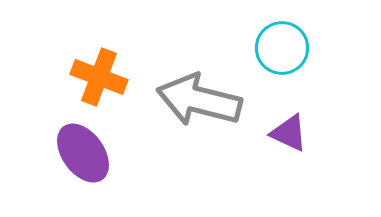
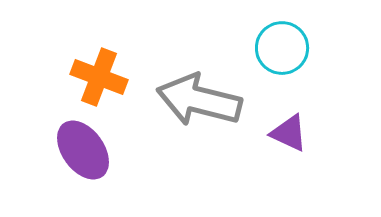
purple ellipse: moved 3 px up
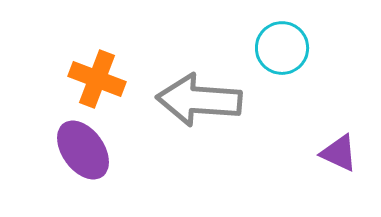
orange cross: moved 2 px left, 2 px down
gray arrow: rotated 10 degrees counterclockwise
purple triangle: moved 50 px right, 20 px down
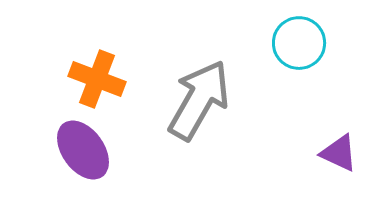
cyan circle: moved 17 px right, 5 px up
gray arrow: rotated 116 degrees clockwise
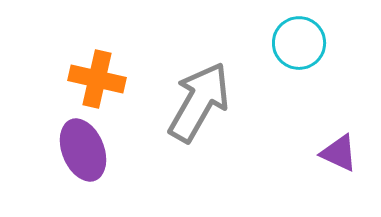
orange cross: rotated 8 degrees counterclockwise
gray arrow: moved 2 px down
purple ellipse: rotated 14 degrees clockwise
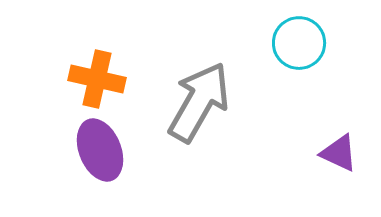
purple ellipse: moved 17 px right
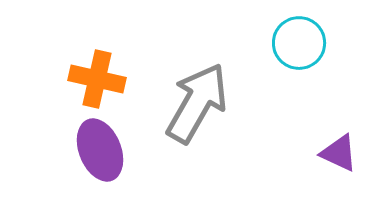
gray arrow: moved 2 px left, 1 px down
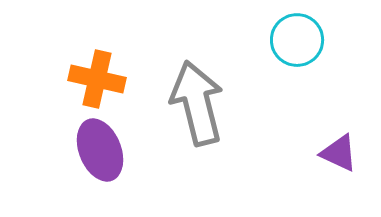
cyan circle: moved 2 px left, 3 px up
gray arrow: rotated 44 degrees counterclockwise
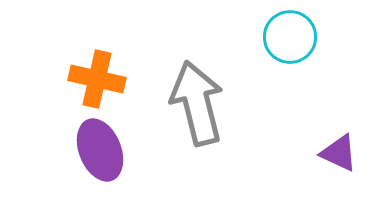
cyan circle: moved 7 px left, 3 px up
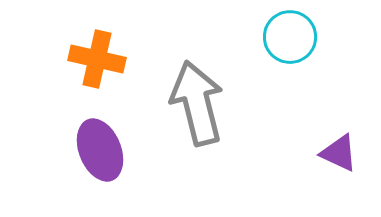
orange cross: moved 20 px up
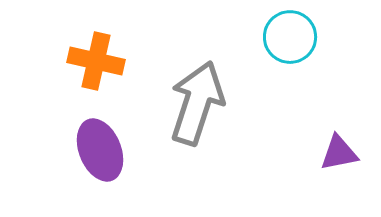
orange cross: moved 1 px left, 2 px down
gray arrow: rotated 32 degrees clockwise
purple triangle: rotated 36 degrees counterclockwise
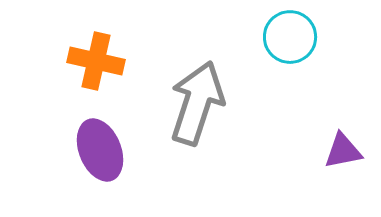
purple triangle: moved 4 px right, 2 px up
